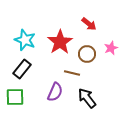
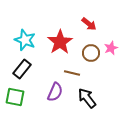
brown circle: moved 4 px right, 1 px up
green square: rotated 12 degrees clockwise
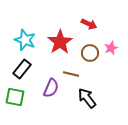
red arrow: rotated 14 degrees counterclockwise
brown circle: moved 1 px left
brown line: moved 1 px left, 1 px down
purple semicircle: moved 4 px left, 4 px up
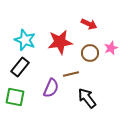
red star: rotated 25 degrees clockwise
black rectangle: moved 2 px left, 2 px up
brown line: rotated 28 degrees counterclockwise
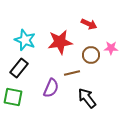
pink star: rotated 24 degrees clockwise
brown circle: moved 1 px right, 2 px down
black rectangle: moved 1 px left, 1 px down
brown line: moved 1 px right, 1 px up
green square: moved 2 px left
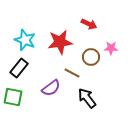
brown circle: moved 2 px down
brown line: rotated 42 degrees clockwise
purple semicircle: rotated 30 degrees clockwise
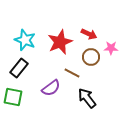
red arrow: moved 10 px down
red star: rotated 15 degrees counterclockwise
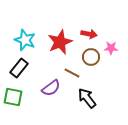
red arrow: rotated 14 degrees counterclockwise
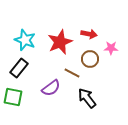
brown circle: moved 1 px left, 2 px down
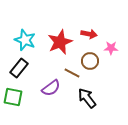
brown circle: moved 2 px down
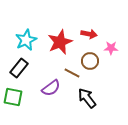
cyan star: moved 1 px right; rotated 25 degrees clockwise
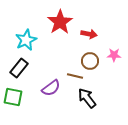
red star: moved 20 px up; rotated 10 degrees counterclockwise
pink star: moved 3 px right, 7 px down
brown line: moved 3 px right, 3 px down; rotated 14 degrees counterclockwise
